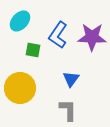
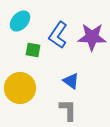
blue triangle: moved 2 px down; rotated 30 degrees counterclockwise
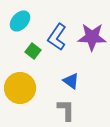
blue L-shape: moved 1 px left, 2 px down
green square: moved 1 px down; rotated 28 degrees clockwise
gray L-shape: moved 2 px left
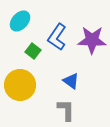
purple star: moved 3 px down
yellow circle: moved 3 px up
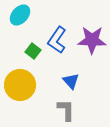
cyan ellipse: moved 6 px up
blue L-shape: moved 3 px down
blue triangle: rotated 12 degrees clockwise
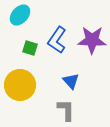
green square: moved 3 px left, 3 px up; rotated 21 degrees counterclockwise
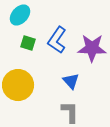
purple star: moved 8 px down
green square: moved 2 px left, 5 px up
yellow circle: moved 2 px left
gray L-shape: moved 4 px right, 2 px down
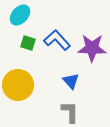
blue L-shape: rotated 104 degrees clockwise
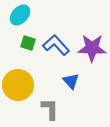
blue L-shape: moved 1 px left, 5 px down
gray L-shape: moved 20 px left, 3 px up
